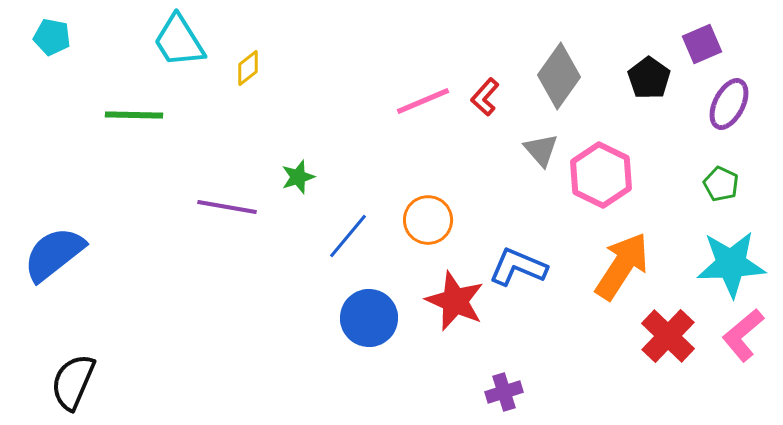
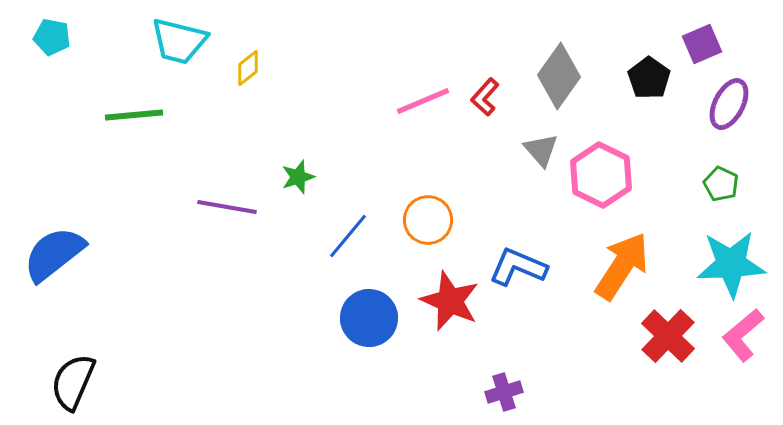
cyan trapezoid: rotated 44 degrees counterclockwise
green line: rotated 6 degrees counterclockwise
red star: moved 5 px left
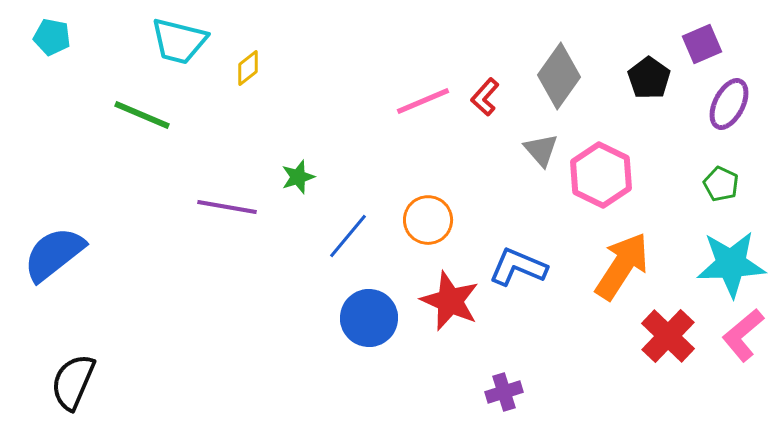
green line: moved 8 px right; rotated 28 degrees clockwise
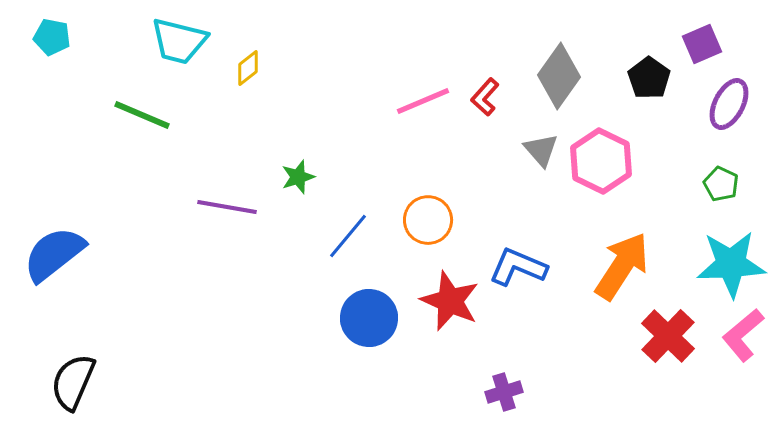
pink hexagon: moved 14 px up
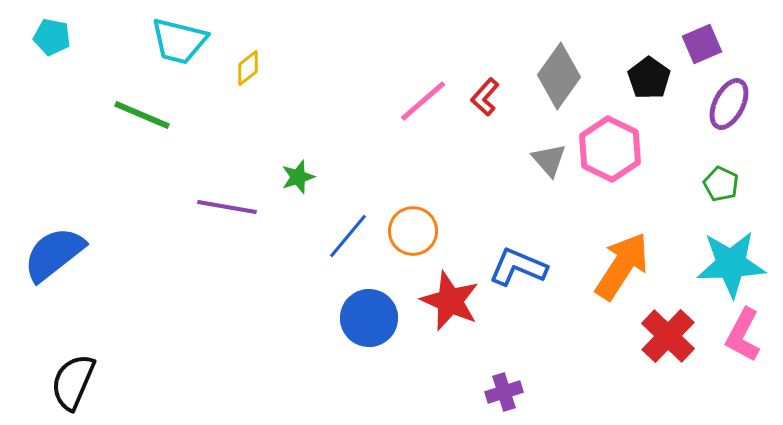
pink line: rotated 18 degrees counterclockwise
gray triangle: moved 8 px right, 10 px down
pink hexagon: moved 9 px right, 12 px up
orange circle: moved 15 px left, 11 px down
pink L-shape: rotated 22 degrees counterclockwise
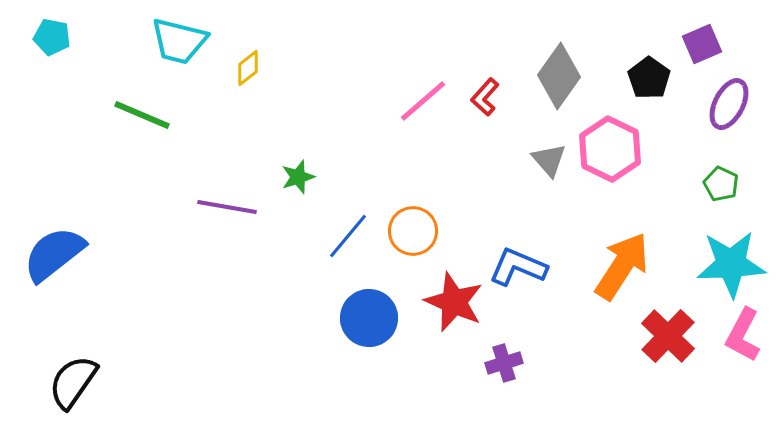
red star: moved 4 px right, 1 px down
black semicircle: rotated 12 degrees clockwise
purple cross: moved 29 px up
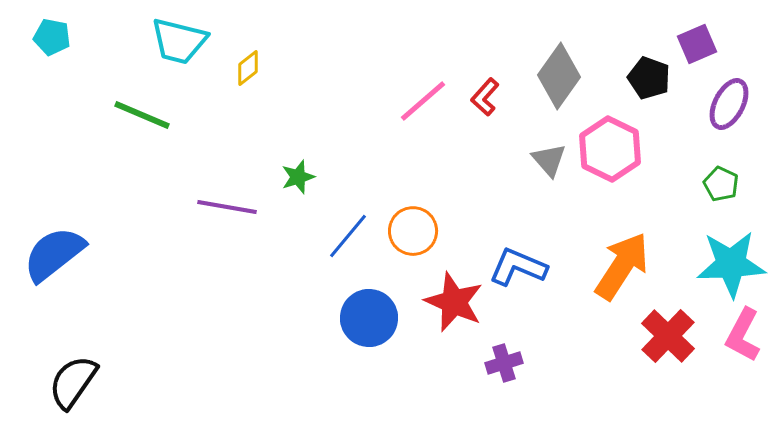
purple square: moved 5 px left
black pentagon: rotated 15 degrees counterclockwise
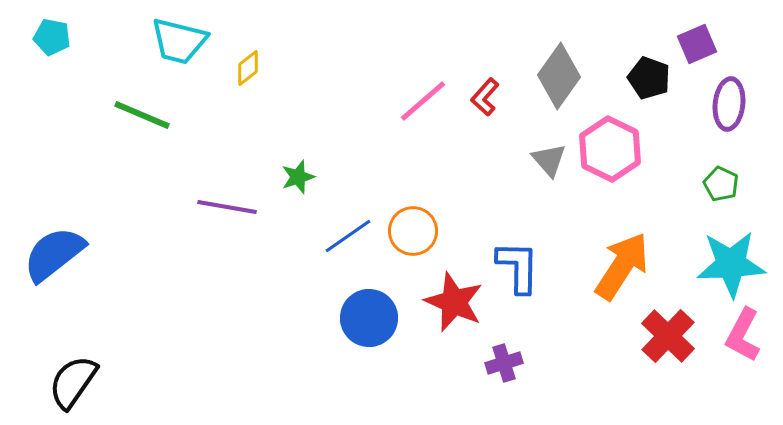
purple ellipse: rotated 21 degrees counterclockwise
blue line: rotated 15 degrees clockwise
blue L-shape: rotated 68 degrees clockwise
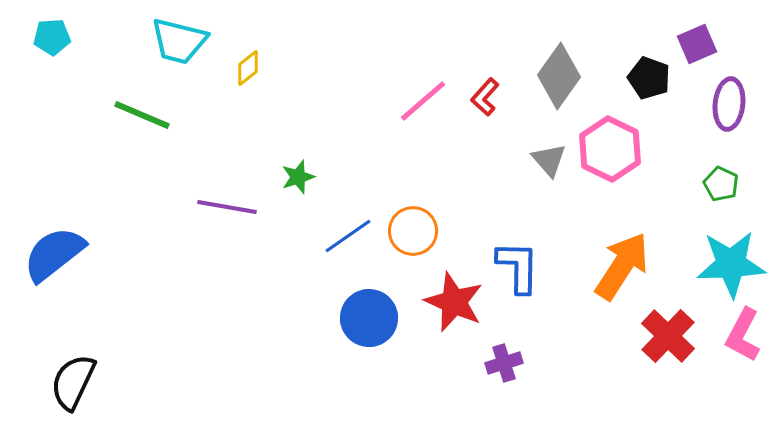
cyan pentagon: rotated 15 degrees counterclockwise
black semicircle: rotated 10 degrees counterclockwise
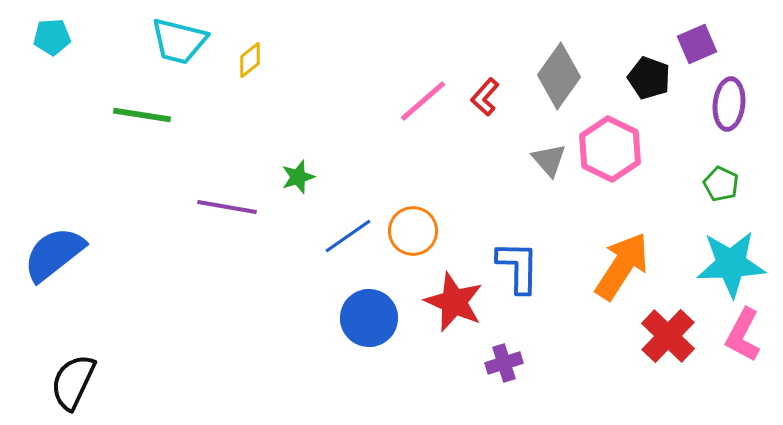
yellow diamond: moved 2 px right, 8 px up
green line: rotated 14 degrees counterclockwise
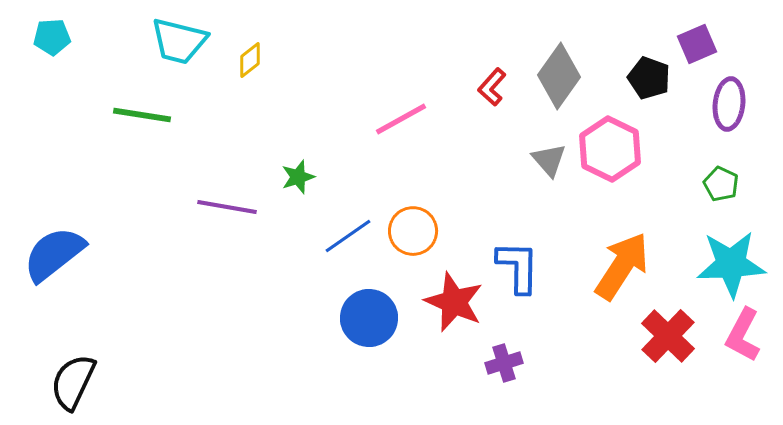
red L-shape: moved 7 px right, 10 px up
pink line: moved 22 px left, 18 px down; rotated 12 degrees clockwise
